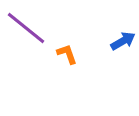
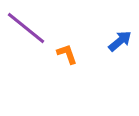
blue arrow: moved 3 px left; rotated 10 degrees counterclockwise
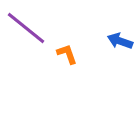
blue arrow: rotated 120 degrees counterclockwise
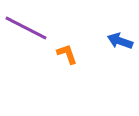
purple line: rotated 12 degrees counterclockwise
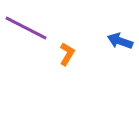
orange L-shape: rotated 50 degrees clockwise
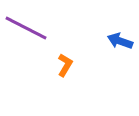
orange L-shape: moved 2 px left, 11 px down
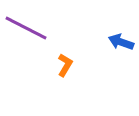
blue arrow: moved 1 px right, 1 px down
